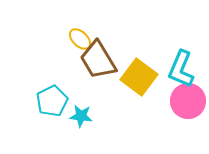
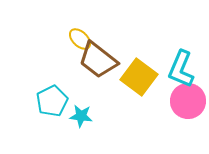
brown trapezoid: rotated 21 degrees counterclockwise
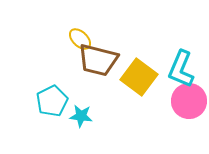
brown trapezoid: rotated 24 degrees counterclockwise
pink circle: moved 1 px right
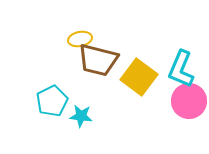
yellow ellipse: rotated 55 degrees counterclockwise
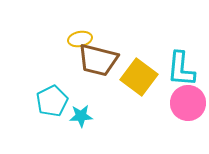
cyan L-shape: rotated 18 degrees counterclockwise
pink circle: moved 1 px left, 2 px down
cyan star: rotated 10 degrees counterclockwise
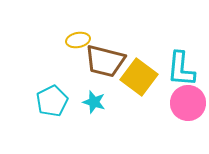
yellow ellipse: moved 2 px left, 1 px down
brown trapezoid: moved 7 px right, 1 px down
cyan star: moved 13 px right, 14 px up; rotated 20 degrees clockwise
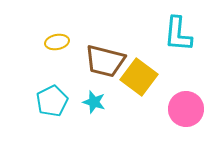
yellow ellipse: moved 21 px left, 2 px down
cyan L-shape: moved 3 px left, 35 px up
pink circle: moved 2 px left, 6 px down
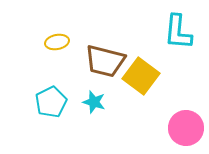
cyan L-shape: moved 2 px up
yellow square: moved 2 px right, 1 px up
cyan pentagon: moved 1 px left, 1 px down
pink circle: moved 19 px down
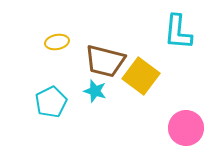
cyan star: moved 1 px right, 11 px up
